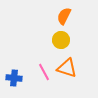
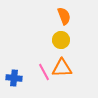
orange semicircle: rotated 132 degrees clockwise
orange triangle: moved 5 px left; rotated 20 degrees counterclockwise
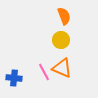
orange triangle: rotated 25 degrees clockwise
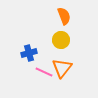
orange triangle: rotated 45 degrees clockwise
pink line: rotated 36 degrees counterclockwise
blue cross: moved 15 px right, 25 px up; rotated 21 degrees counterclockwise
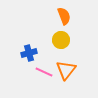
orange triangle: moved 4 px right, 2 px down
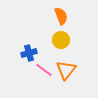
orange semicircle: moved 3 px left
pink line: moved 2 px up; rotated 12 degrees clockwise
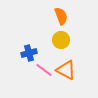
orange triangle: rotated 40 degrees counterclockwise
